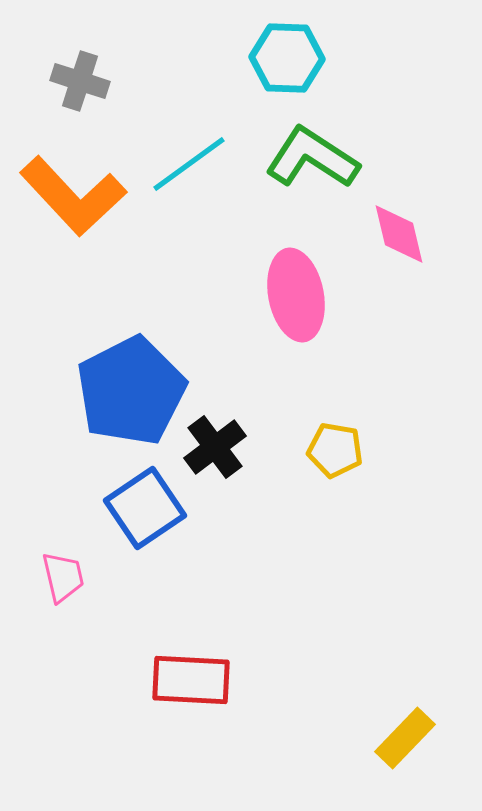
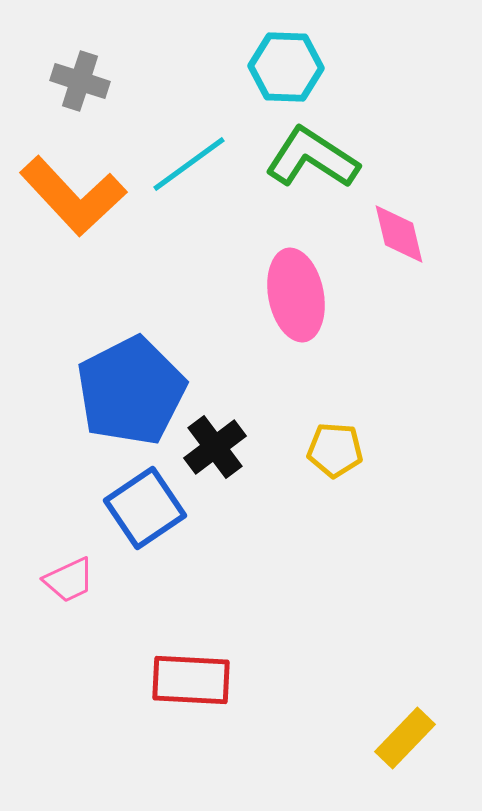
cyan hexagon: moved 1 px left, 9 px down
yellow pentagon: rotated 6 degrees counterclockwise
pink trapezoid: moved 6 px right, 3 px down; rotated 78 degrees clockwise
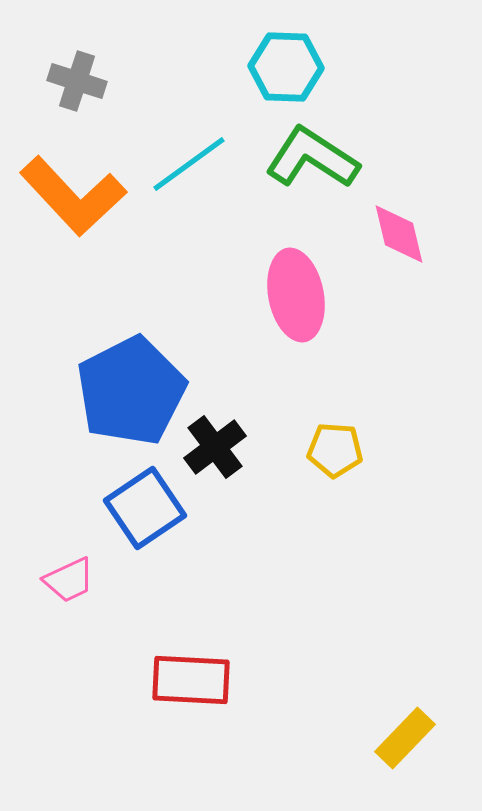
gray cross: moved 3 px left
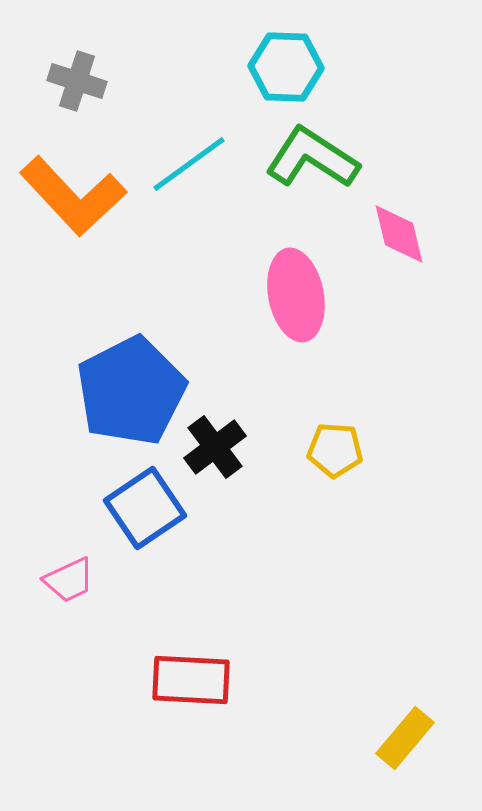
yellow rectangle: rotated 4 degrees counterclockwise
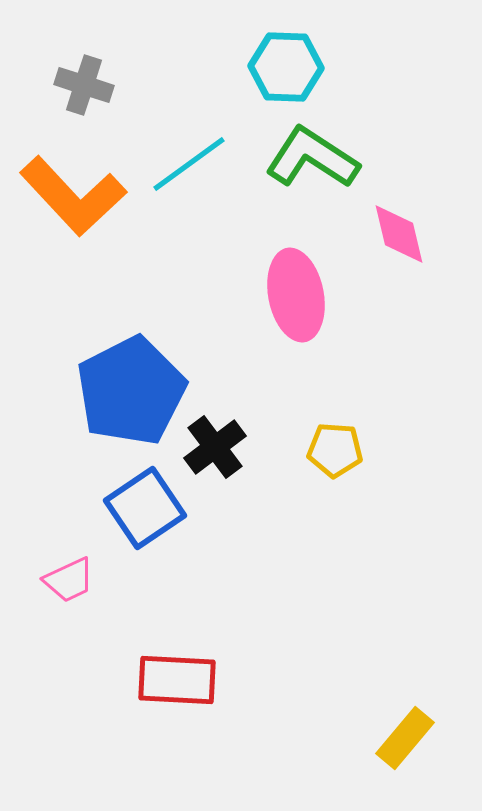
gray cross: moved 7 px right, 4 px down
red rectangle: moved 14 px left
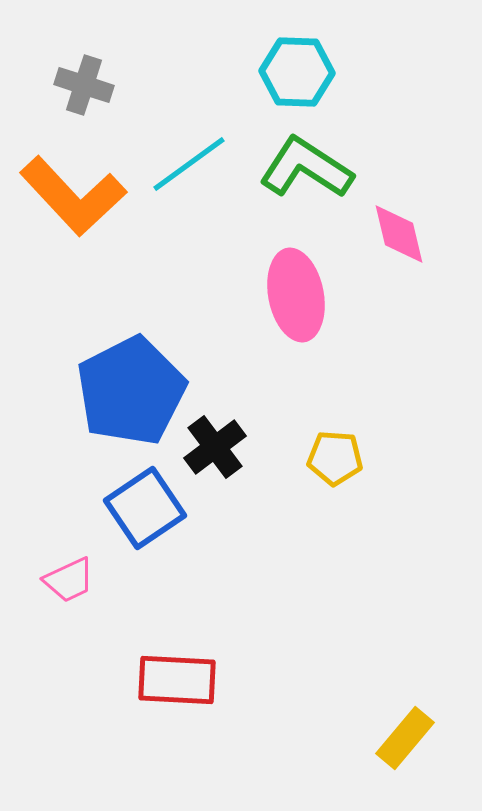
cyan hexagon: moved 11 px right, 5 px down
green L-shape: moved 6 px left, 10 px down
yellow pentagon: moved 8 px down
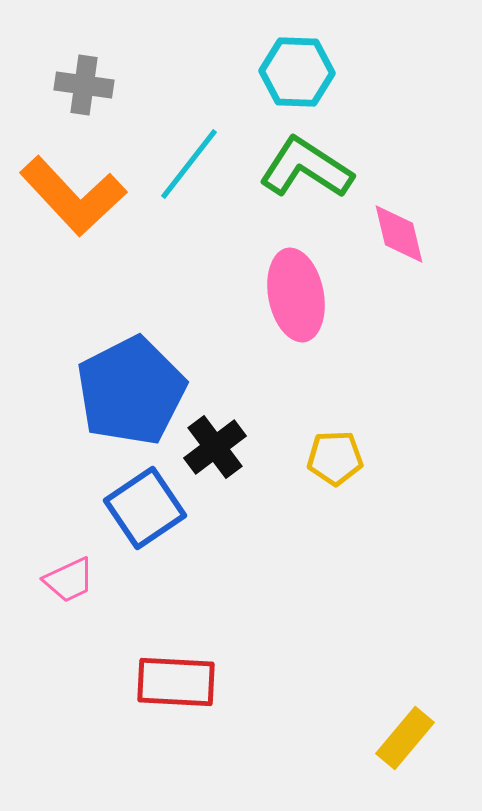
gray cross: rotated 10 degrees counterclockwise
cyan line: rotated 16 degrees counterclockwise
yellow pentagon: rotated 6 degrees counterclockwise
red rectangle: moved 1 px left, 2 px down
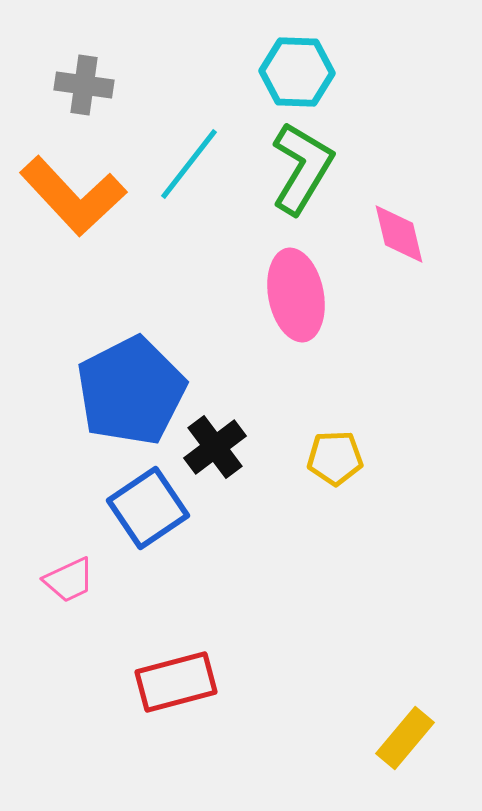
green L-shape: moved 4 px left; rotated 88 degrees clockwise
blue square: moved 3 px right
red rectangle: rotated 18 degrees counterclockwise
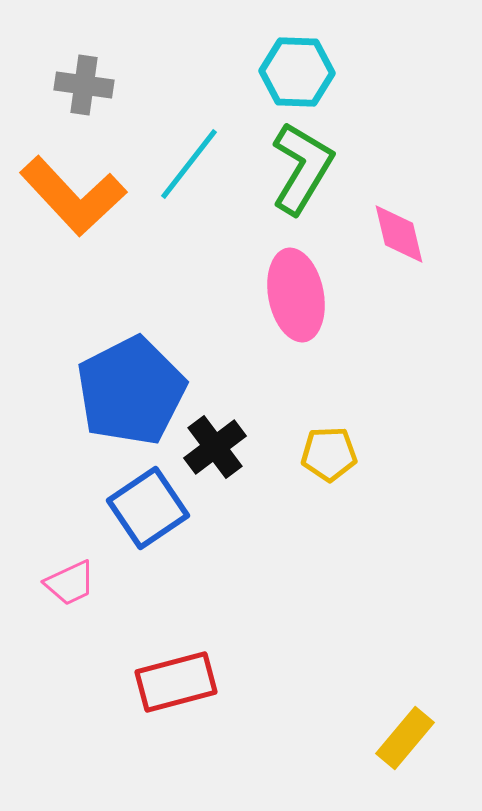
yellow pentagon: moved 6 px left, 4 px up
pink trapezoid: moved 1 px right, 3 px down
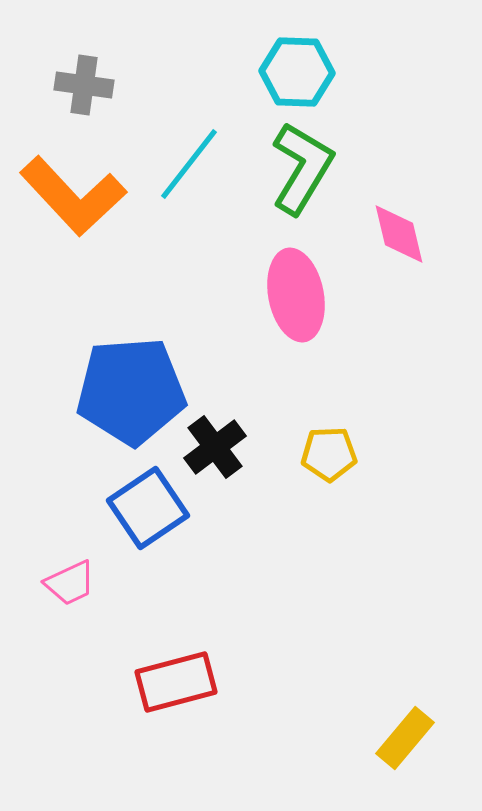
blue pentagon: rotated 23 degrees clockwise
